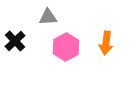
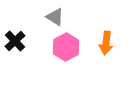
gray triangle: moved 7 px right; rotated 36 degrees clockwise
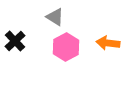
orange arrow: moved 2 px right; rotated 90 degrees clockwise
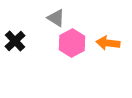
gray triangle: moved 1 px right, 1 px down
pink hexagon: moved 6 px right, 4 px up
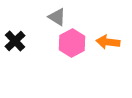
gray triangle: moved 1 px right, 1 px up
orange arrow: moved 1 px up
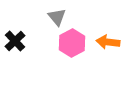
gray triangle: rotated 18 degrees clockwise
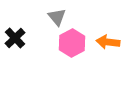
black cross: moved 3 px up
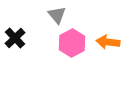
gray triangle: moved 2 px up
